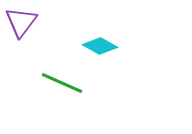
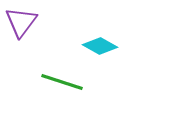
green line: moved 1 px up; rotated 6 degrees counterclockwise
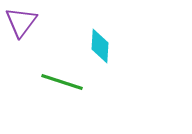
cyan diamond: rotated 64 degrees clockwise
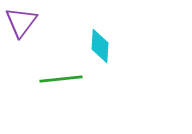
green line: moved 1 px left, 3 px up; rotated 24 degrees counterclockwise
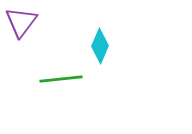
cyan diamond: rotated 20 degrees clockwise
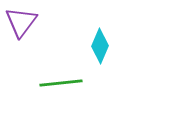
green line: moved 4 px down
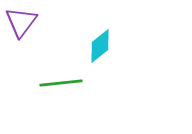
cyan diamond: rotated 28 degrees clockwise
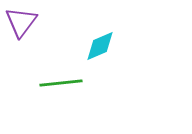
cyan diamond: rotated 16 degrees clockwise
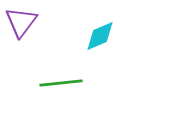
cyan diamond: moved 10 px up
